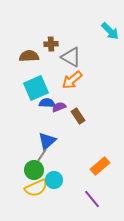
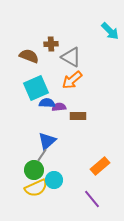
brown semicircle: rotated 24 degrees clockwise
purple semicircle: rotated 16 degrees clockwise
brown rectangle: rotated 56 degrees counterclockwise
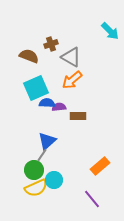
brown cross: rotated 16 degrees counterclockwise
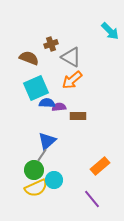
brown semicircle: moved 2 px down
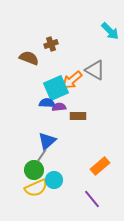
gray triangle: moved 24 px right, 13 px down
cyan square: moved 20 px right
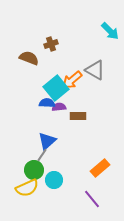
cyan square: rotated 15 degrees counterclockwise
orange rectangle: moved 2 px down
yellow semicircle: moved 9 px left
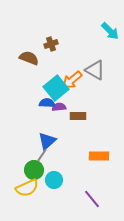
orange rectangle: moved 1 px left, 12 px up; rotated 42 degrees clockwise
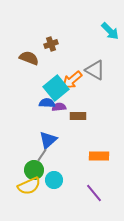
blue triangle: moved 1 px right, 1 px up
yellow semicircle: moved 2 px right, 2 px up
purple line: moved 2 px right, 6 px up
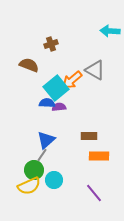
cyan arrow: rotated 138 degrees clockwise
brown semicircle: moved 7 px down
brown rectangle: moved 11 px right, 20 px down
blue triangle: moved 2 px left
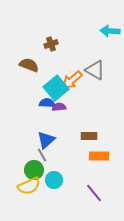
gray line: rotated 64 degrees counterclockwise
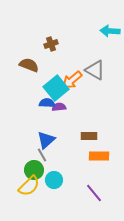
yellow semicircle: rotated 20 degrees counterclockwise
